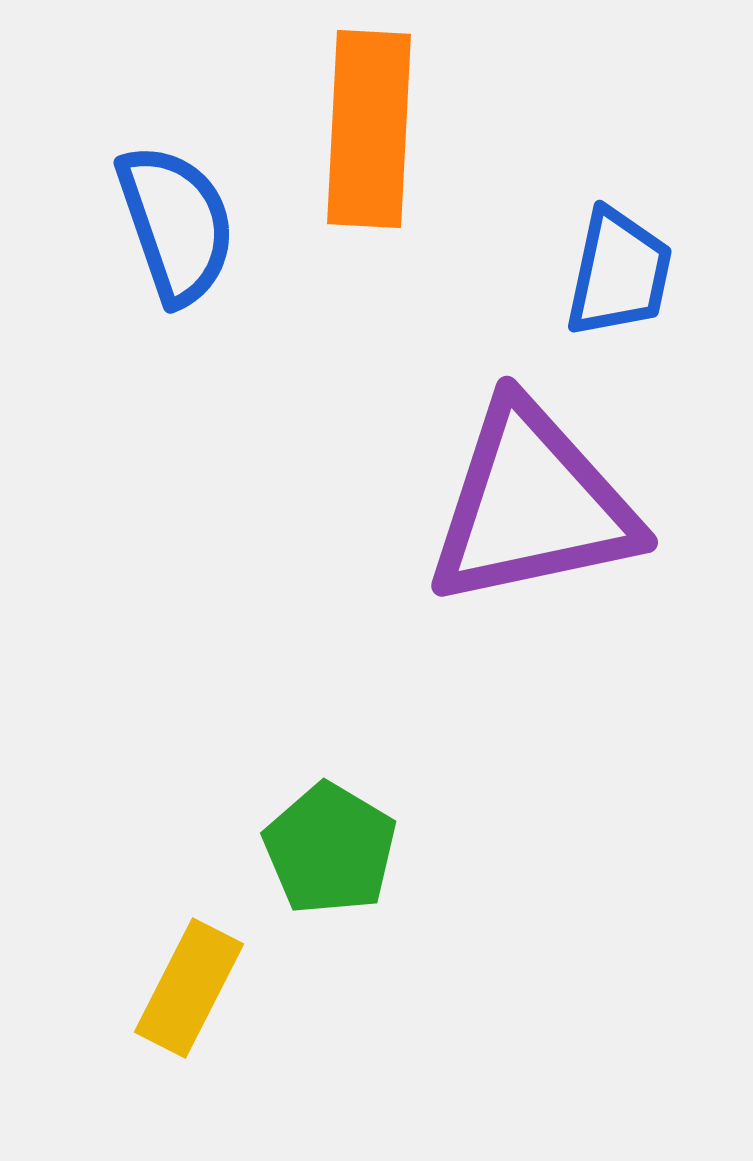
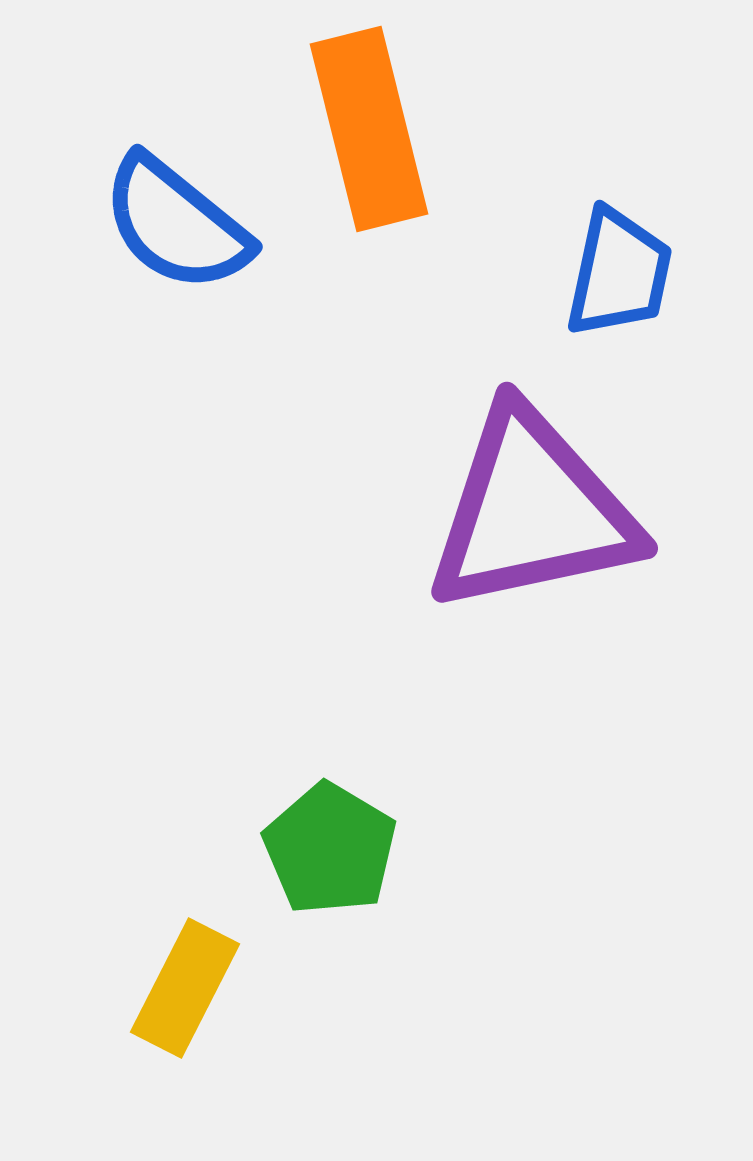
orange rectangle: rotated 17 degrees counterclockwise
blue semicircle: rotated 148 degrees clockwise
purple triangle: moved 6 px down
yellow rectangle: moved 4 px left
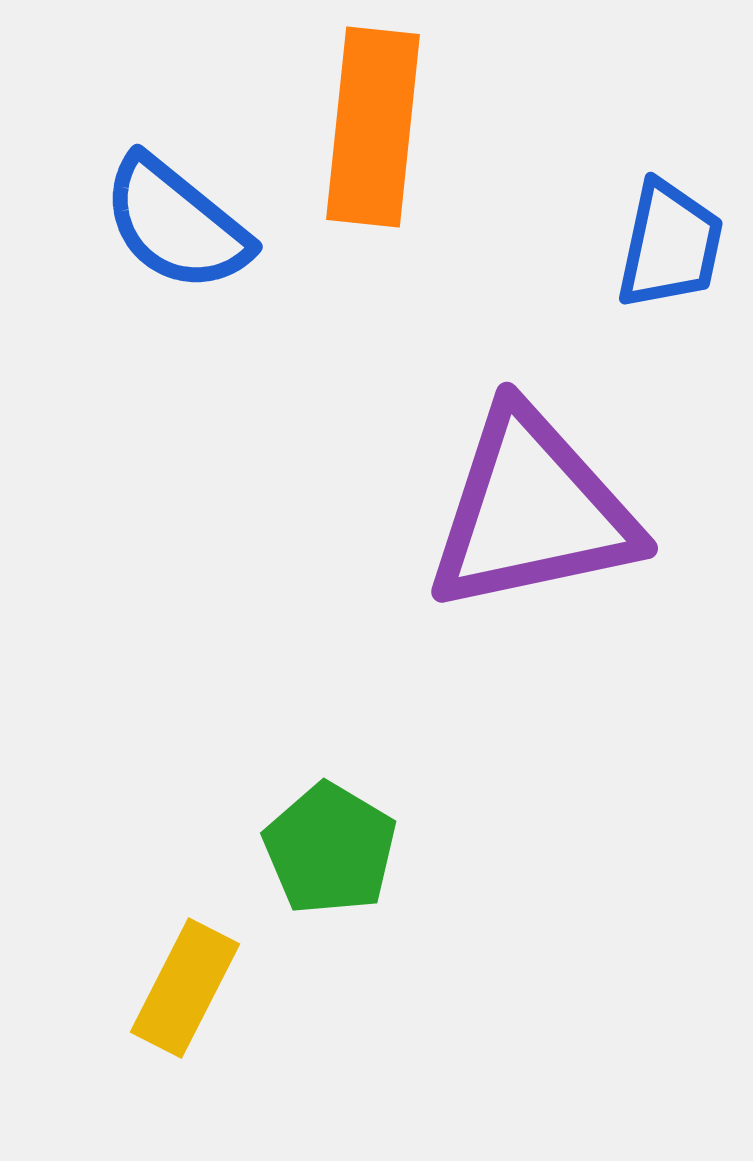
orange rectangle: moved 4 px right, 2 px up; rotated 20 degrees clockwise
blue trapezoid: moved 51 px right, 28 px up
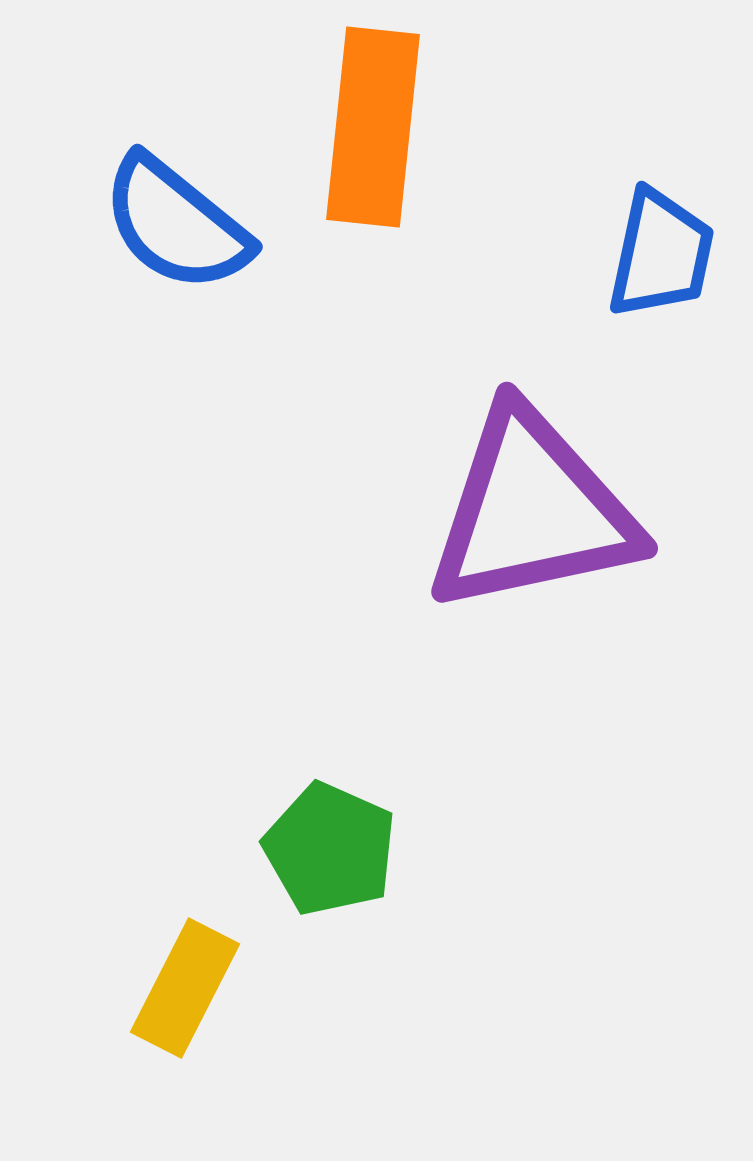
blue trapezoid: moved 9 px left, 9 px down
green pentagon: rotated 7 degrees counterclockwise
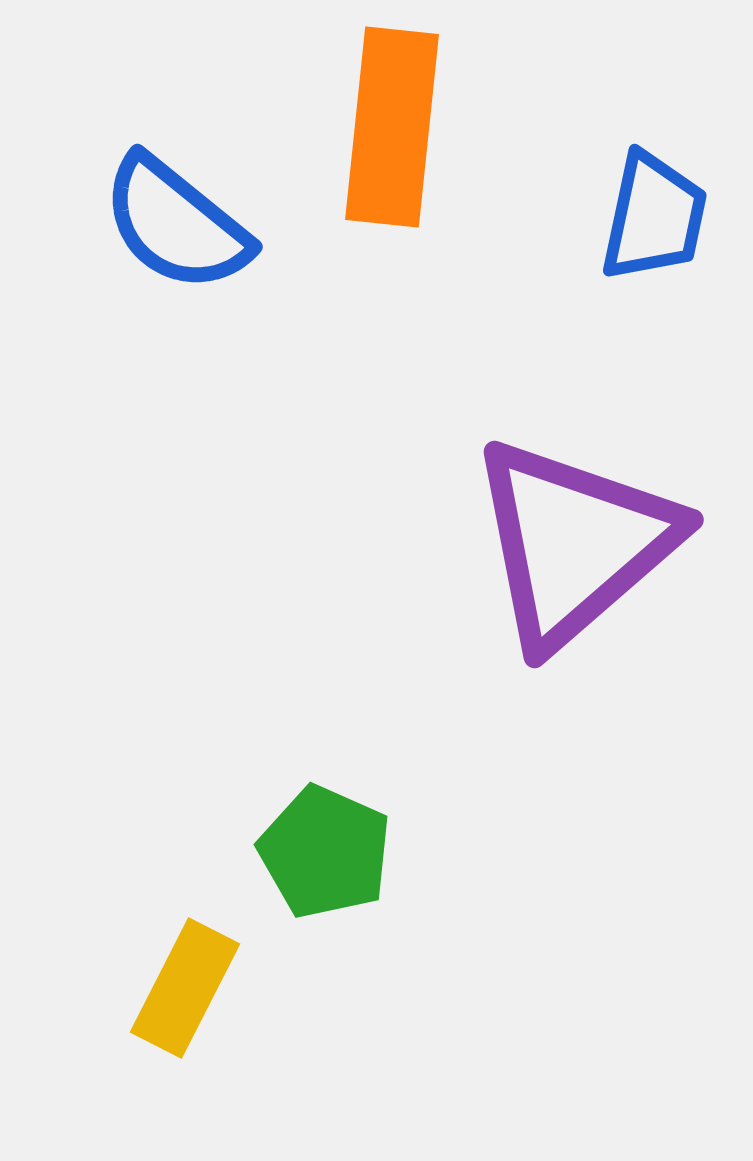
orange rectangle: moved 19 px right
blue trapezoid: moved 7 px left, 37 px up
purple triangle: moved 42 px right, 32 px down; rotated 29 degrees counterclockwise
green pentagon: moved 5 px left, 3 px down
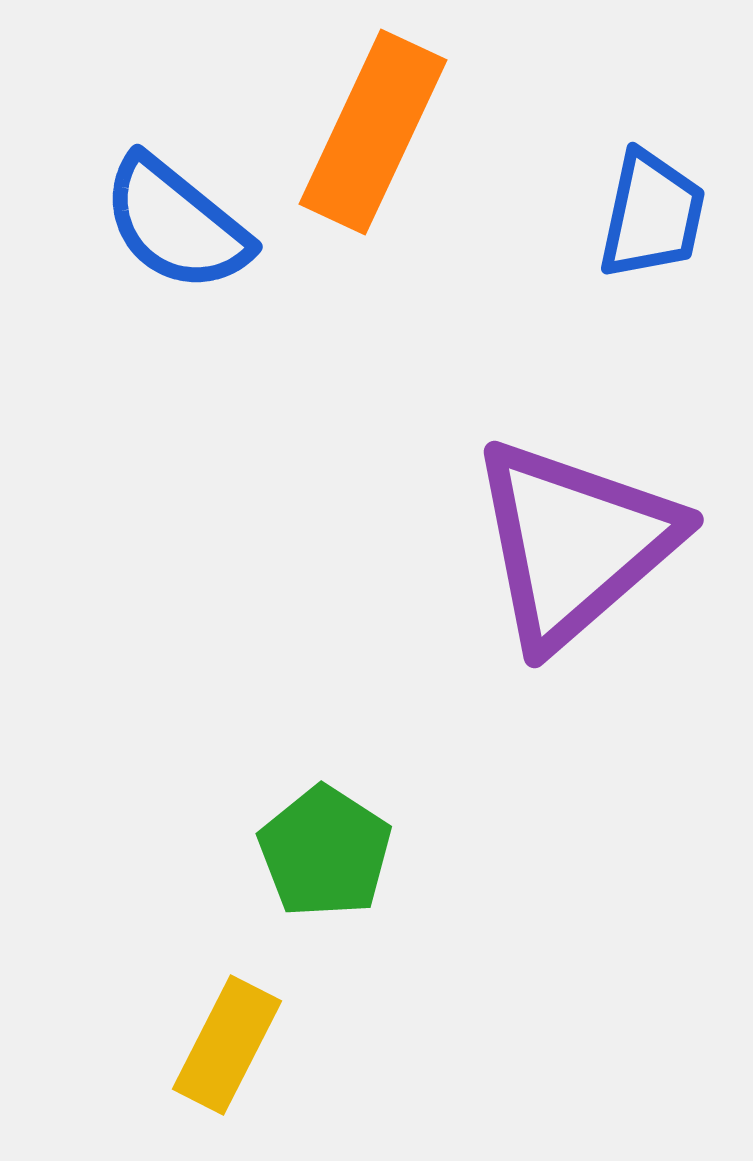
orange rectangle: moved 19 px left, 5 px down; rotated 19 degrees clockwise
blue trapezoid: moved 2 px left, 2 px up
green pentagon: rotated 9 degrees clockwise
yellow rectangle: moved 42 px right, 57 px down
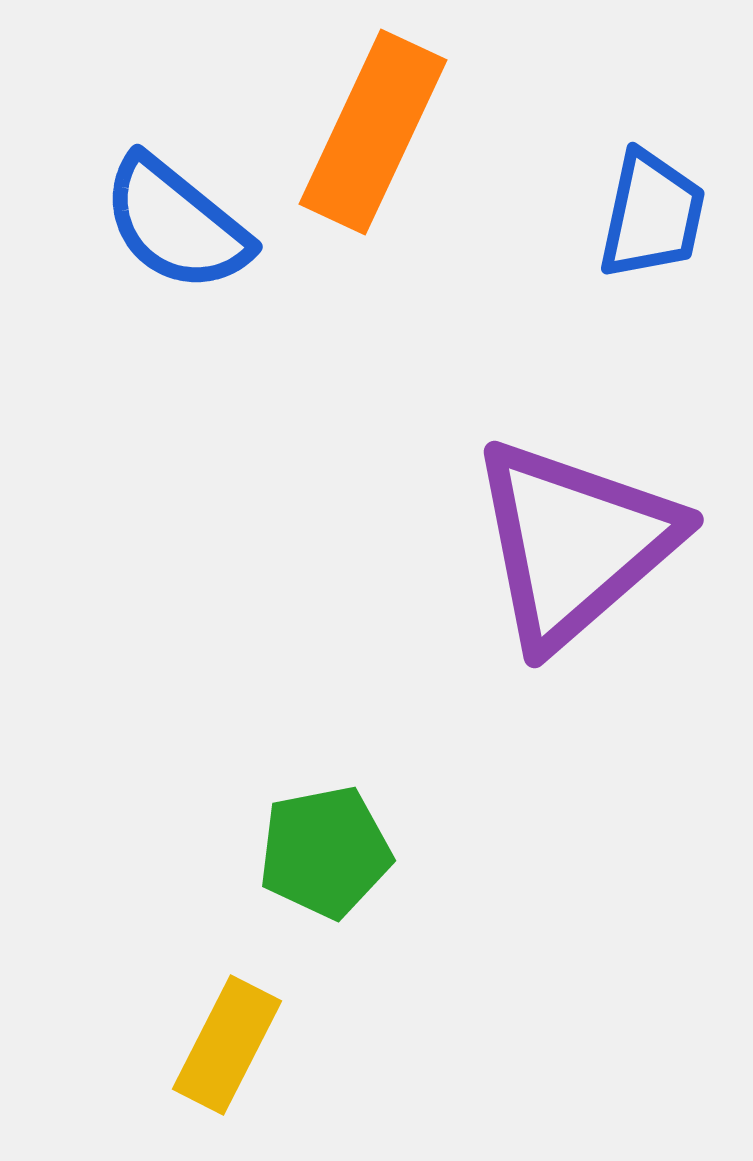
green pentagon: rotated 28 degrees clockwise
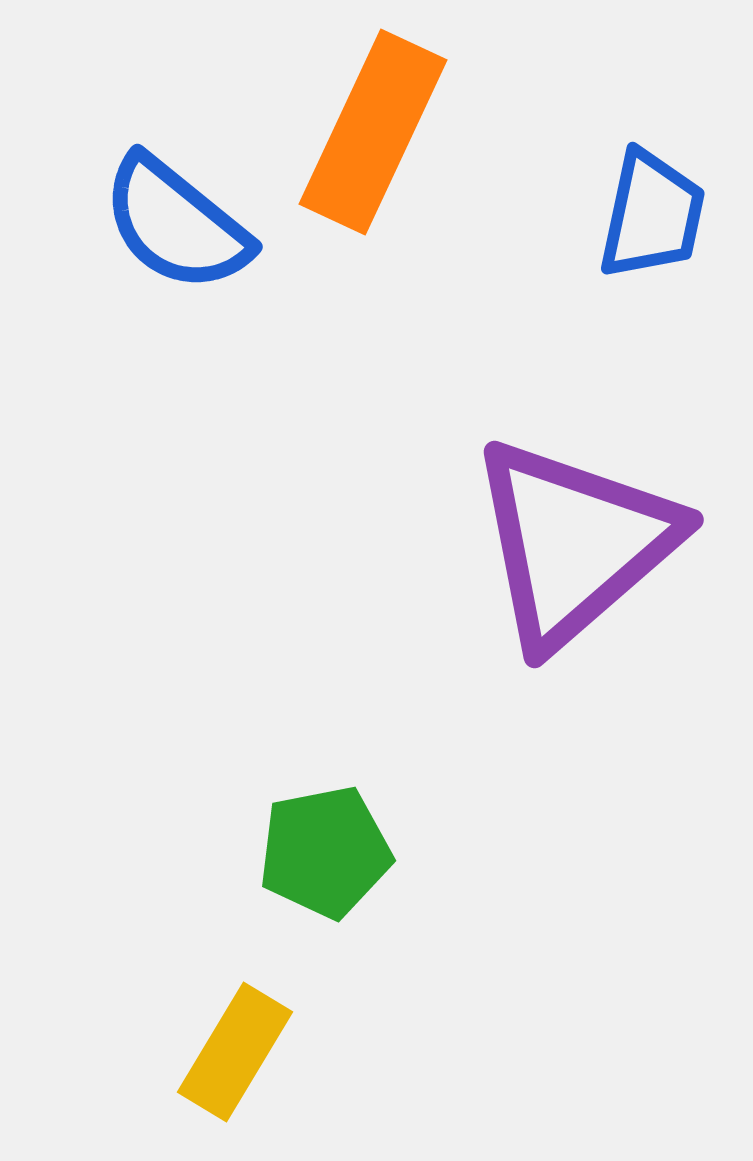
yellow rectangle: moved 8 px right, 7 px down; rotated 4 degrees clockwise
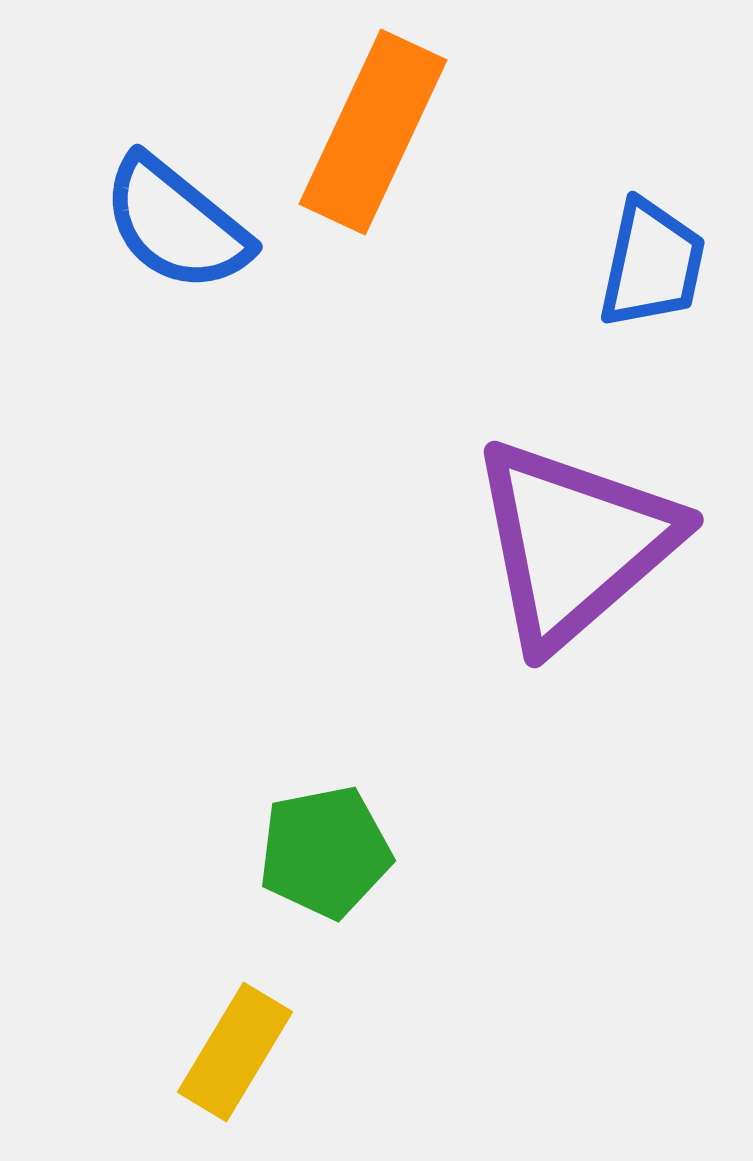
blue trapezoid: moved 49 px down
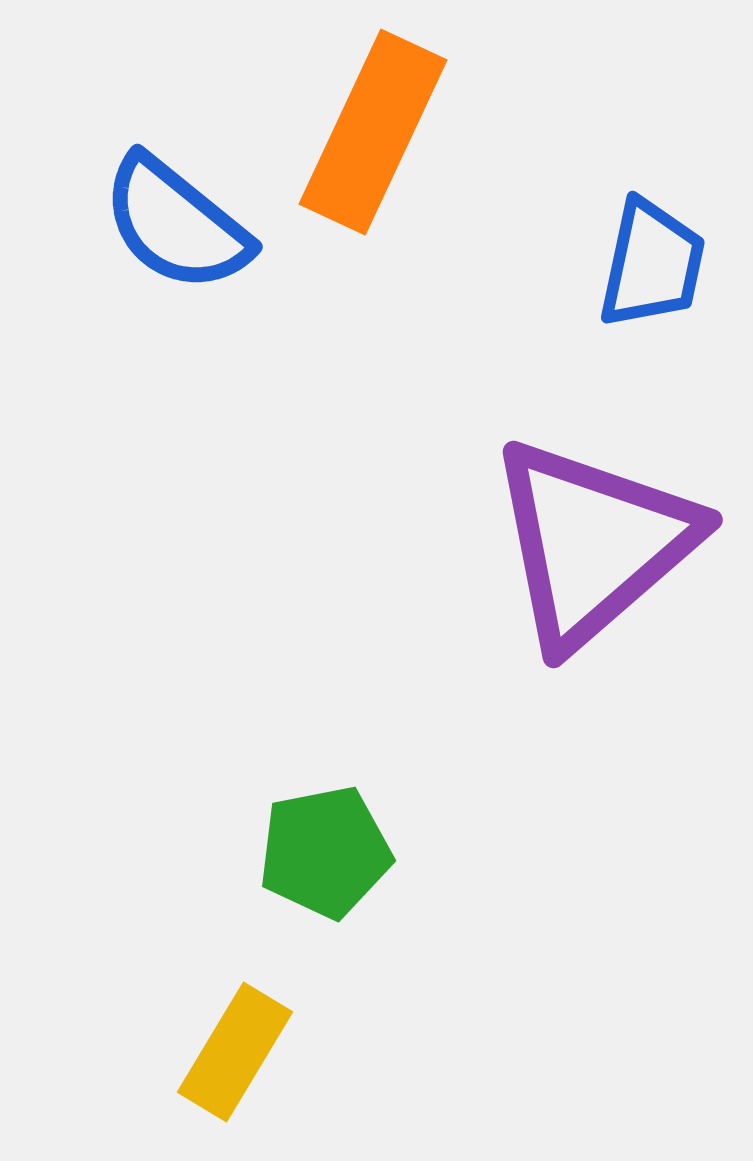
purple triangle: moved 19 px right
